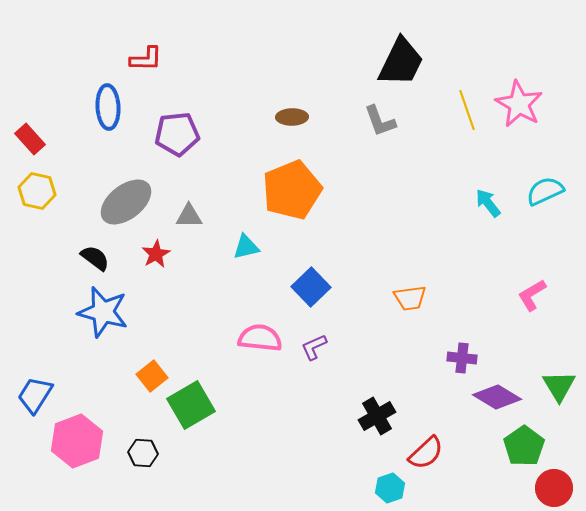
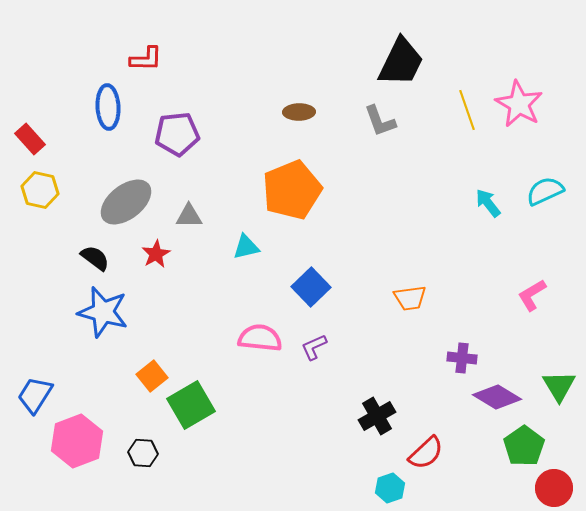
brown ellipse: moved 7 px right, 5 px up
yellow hexagon: moved 3 px right, 1 px up
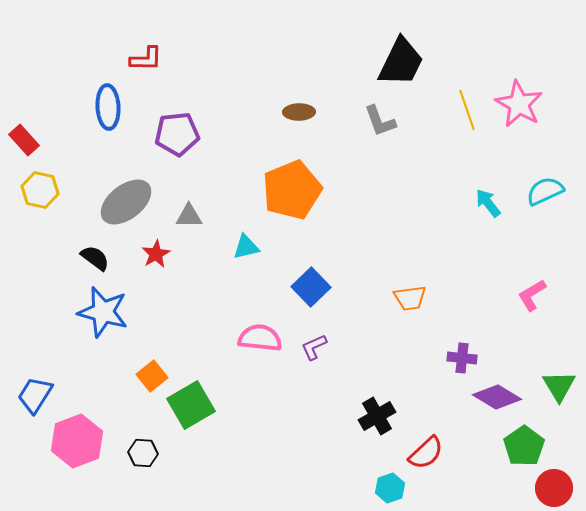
red rectangle: moved 6 px left, 1 px down
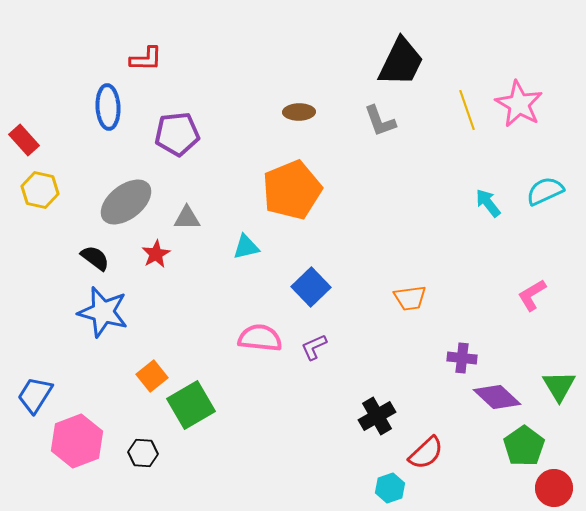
gray triangle: moved 2 px left, 2 px down
purple diamond: rotated 12 degrees clockwise
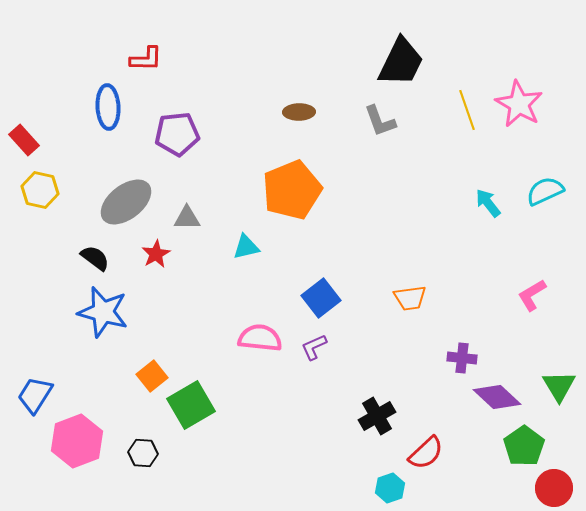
blue square: moved 10 px right, 11 px down; rotated 6 degrees clockwise
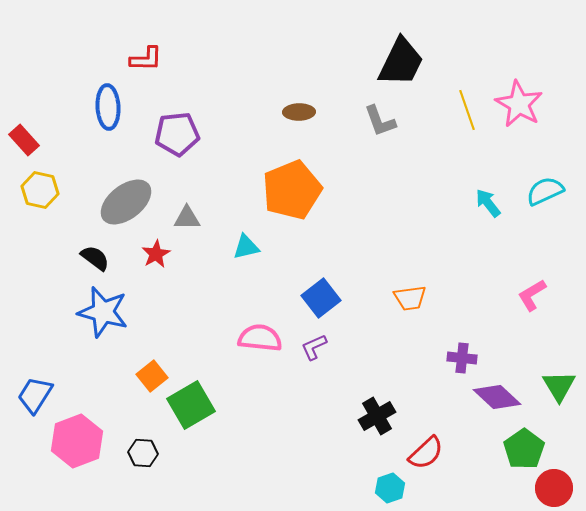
green pentagon: moved 3 px down
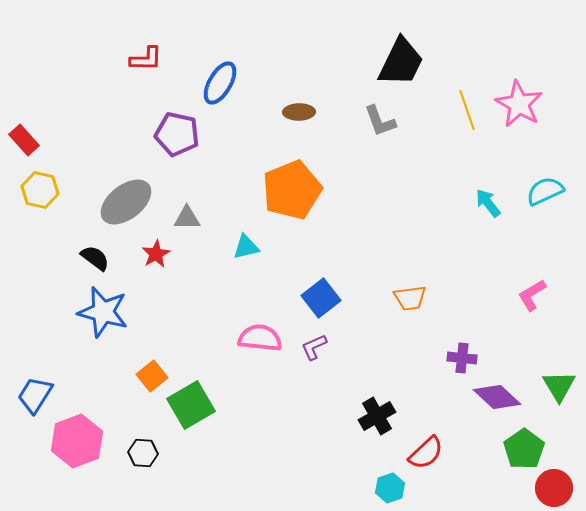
blue ellipse: moved 112 px right, 24 px up; rotated 33 degrees clockwise
purple pentagon: rotated 18 degrees clockwise
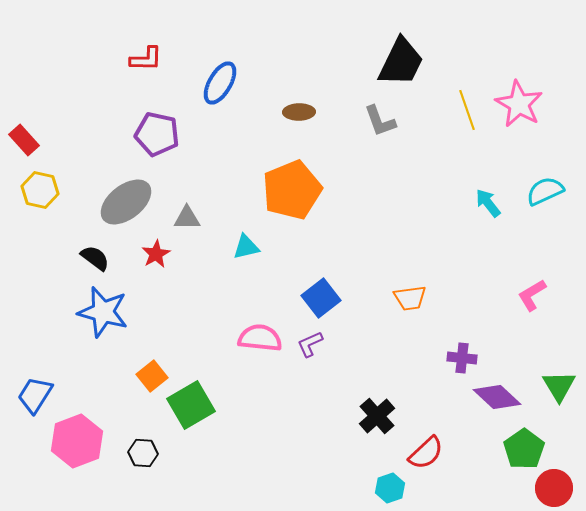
purple pentagon: moved 20 px left
purple L-shape: moved 4 px left, 3 px up
black cross: rotated 12 degrees counterclockwise
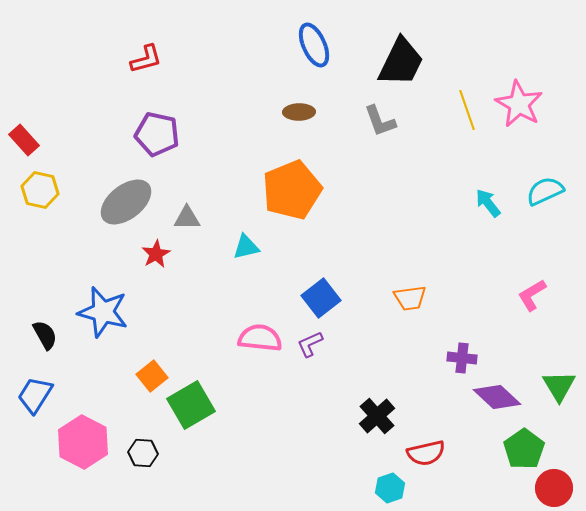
red L-shape: rotated 16 degrees counterclockwise
blue ellipse: moved 94 px right, 38 px up; rotated 54 degrees counterclockwise
black semicircle: moved 50 px left, 77 px down; rotated 24 degrees clockwise
pink hexagon: moved 6 px right, 1 px down; rotated 12 degrees counterclockwise
red semicircle: rotated 30 degrees clockwise
